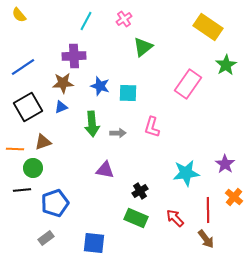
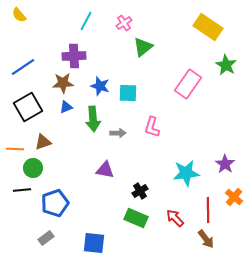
pink cross: moved 4 px down
green star: rotated 10 degrees counterclockwise
blue triangle: moved 5 px right
green arrow: moved 1 px right, 5 px up
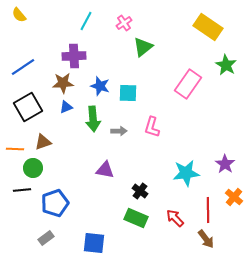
gray arrow: moved 1 px right, 2 px up
black cross: rotated 21 degrees counterclockwise
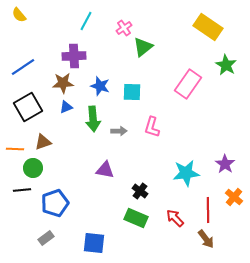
pink cross: moved 5 px down
cyan square: moved 4 px right, 1 px up
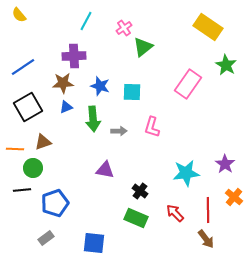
red arrow: moved 5 px up
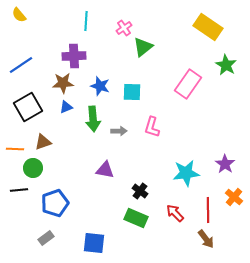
cyan line: rotated 24 degrees counterclockwise
blue line: moved 2 px left, 2 px up
black line: moved 3 px left
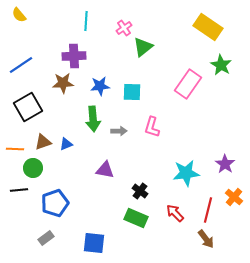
green star: moved 5 px left
blue star: rotated 24 degrees counterclockwise
blue triangle: moved 37 px down
red line: rotated 15 degrees clockwise
